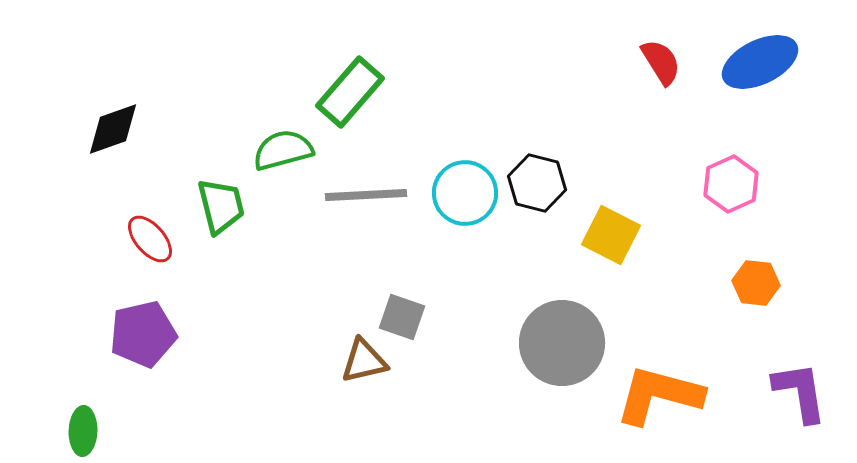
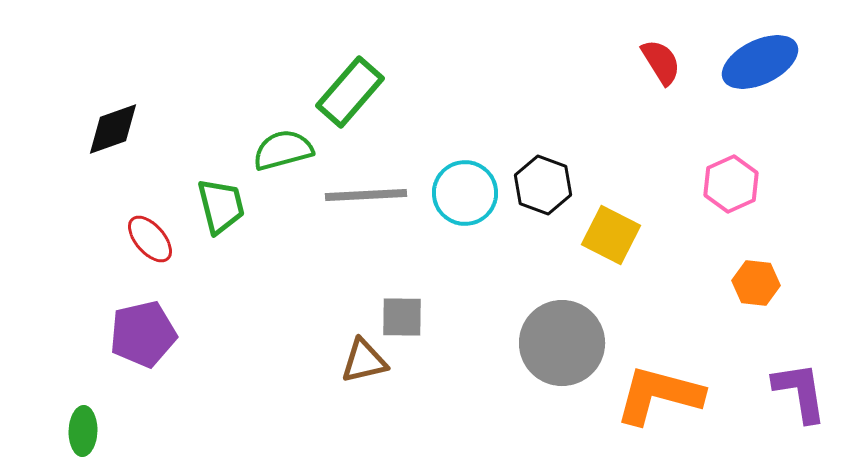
black hexagon: moved 6 px right, 2 px down; rotated 6 degrees clockwise
gray square: rotated 18 degrees counterclockwise
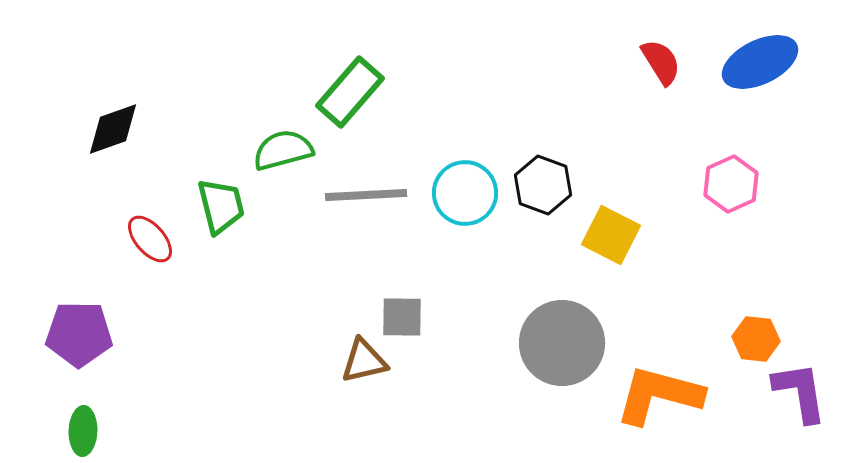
orange hexagon: moved 56 px down
purple pentagon: moved 64 px left; rotated 14 degrees clockwise
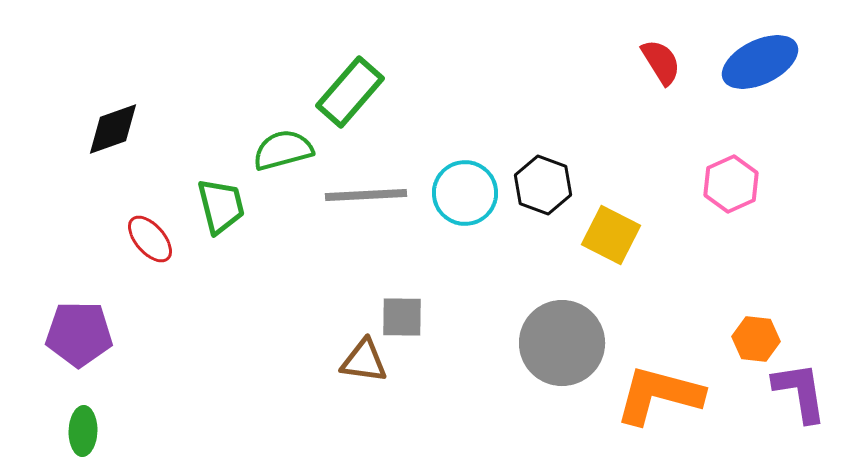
brown triangle: rotated 21 degrees clockwise
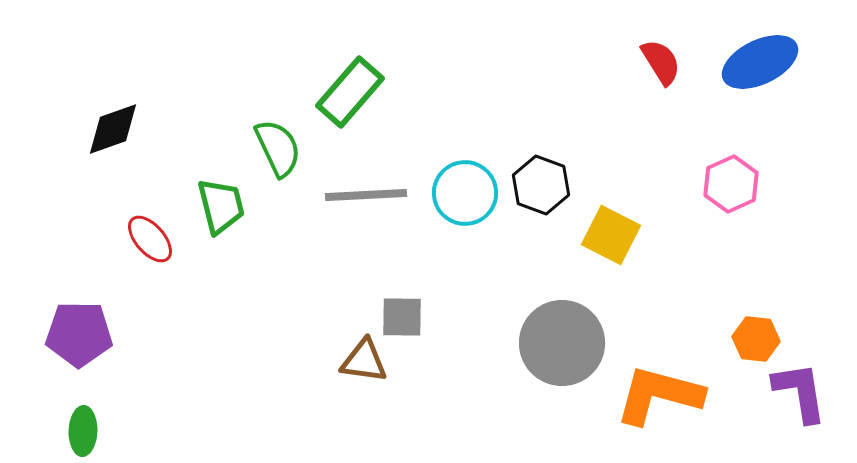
green semicircle: moved 5 px left, 2 px up; rotated 80 degrees clockwise
black hexagon: moved 2 px left
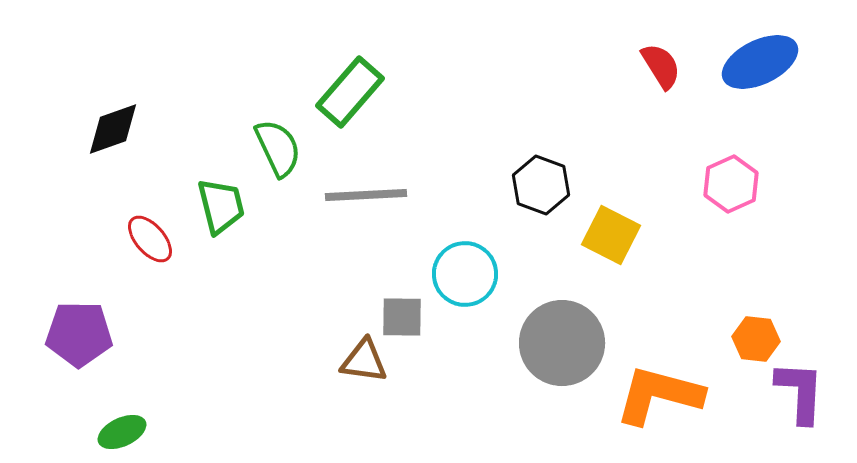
red semicircle: moved 4 px down
cyan circle: moved 81 px down
purple L-shape: rotated 12 degrees clockwise
green ellipse: moved 39 px right, 1 px down; rotated 63 degrees clockwise
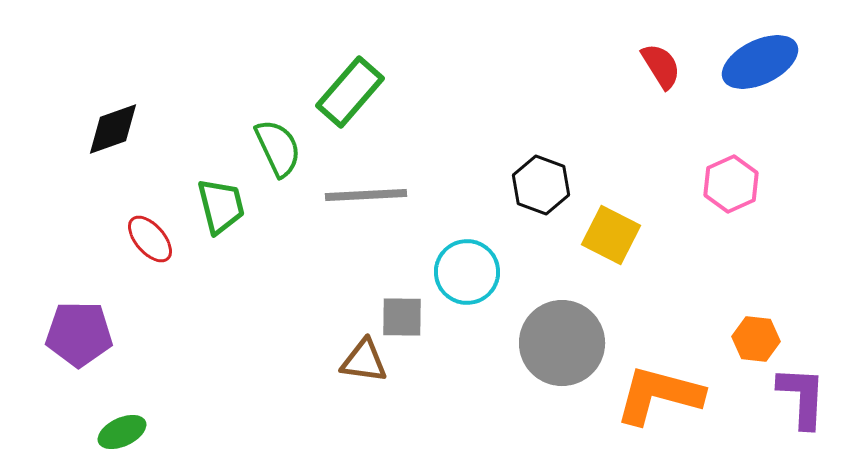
cyan circle: moved 2 px right, 2 px up
purple L-shape: moved 2 px right, 5 px down
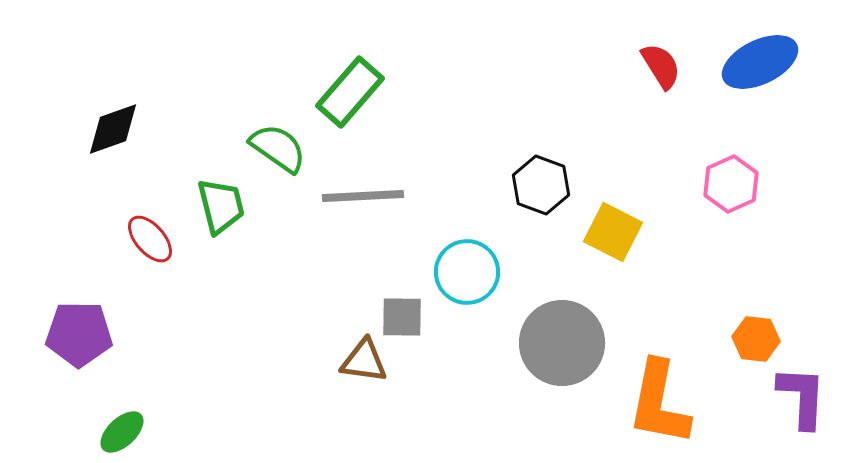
green semicircle: rotated 30 degrees counterclockwise
gray line: moved 3 px left, 1 px down
yellow square: moved 2 px right, 3 px up
orange L-shape: moved 8 px down; rotated 94 degrees counterclockwise
green ellipse: rotated 18 degrees counterclockwise
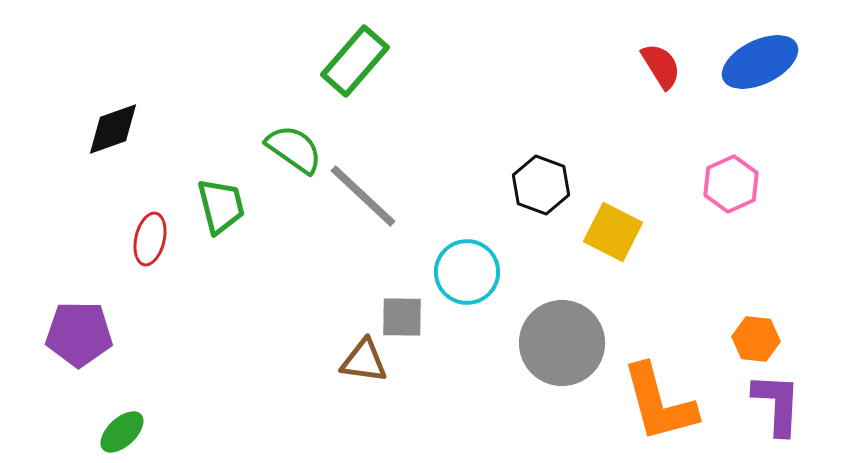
green rectangle: moved 5 px right, 31 px up
green semicircle: moved 16 px right, 1 px down
gray line: rotated 46 degrees clockwise
red ellipse: rotated 54 degrees clockwise
purple L-shape: moved 25 px left, 7 px down
orange L-shape: rotated 26 degrees counterclockwise
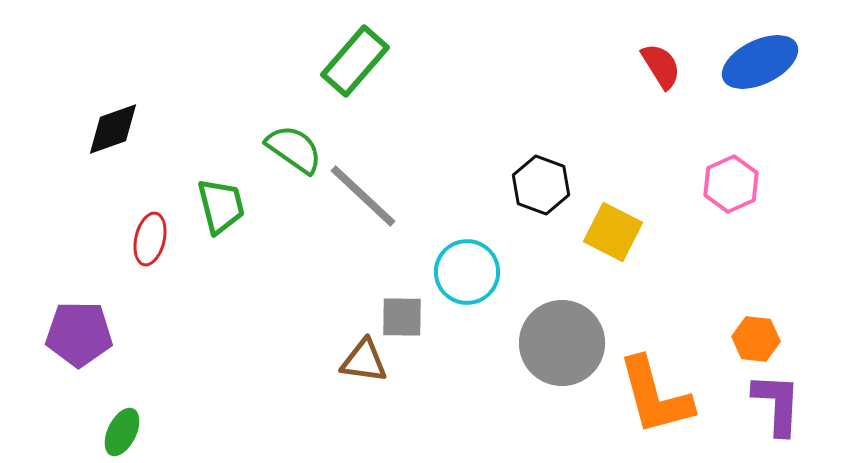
orange L-shape: moved 4 px left, 7 px up
green ellipse: rotated 21 degrees counterclockwise
